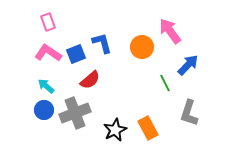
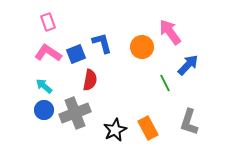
pink arrow: moved 1 px down
red semicircle: rotated 40 degrees counterclockwise
cyan arrow: moved 2 px left
gray L-shape: moved 9 px down
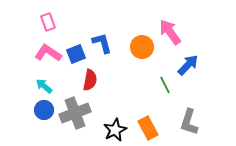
green line: moved 2 px down
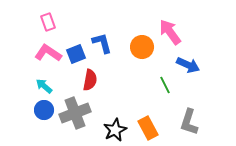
blue arrow: rotated 70 degrees clockwise
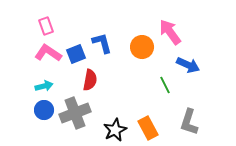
pink rectangle: moved 2 px left, 4 px down
cyan arrow: rotated 126 degrees clockwise
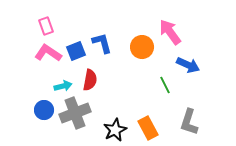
blue square: moved 3 px up
cyan arrow: moved 19 px right
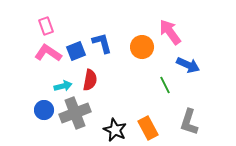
black star: rotated 20 degrees counterclockwise
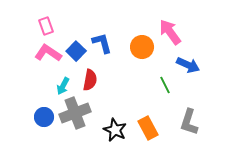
blue square: rotated 24 degrees counterclockwise
cyan arrow: rotated 132 degrees clockwise
blue circle: moved 7 px down
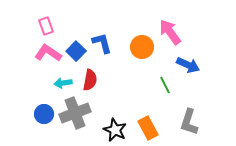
cyan arrow: moved 3 px up; rotated 54 degrees clockwise
blue circle: moved 3 px up
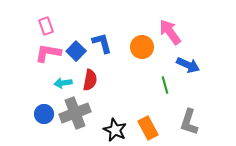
pink L-shape: rotated 24 degrees counterclockwise
green line: rotated 12 degrees clockwise
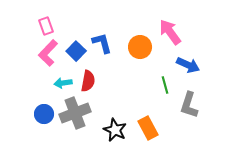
orange circle: moved 2 px left
pink L-shape: rotated 56 degrees counterclockwise
red semicircle: moved 2 px left, 1 px down
gray L-shape: moved 17 px up
